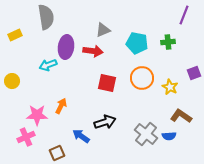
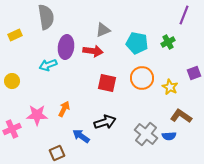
green cross: rotated 24 degrees counterclockwise
orange arrow: moved 3 px right, 3 px down
pink cross: moved 14 px left, 8 px up
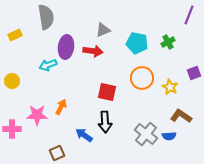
purple line: moved 5 px right
red square: moved 9 px down
orange arrow: moved 3 px left, 2 px up
black arrow: rotated 105 degrees clockwise
pink cross: rotated 24 degrees clockwise
blue arrow: moved 3 px right, 1 px up
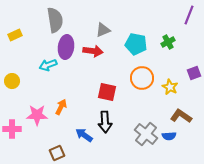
gray semicircle: moved 9 px right, 3 px down
cyan pentagon: moved 1 px left, 1 px down
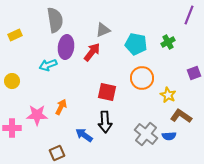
red arrow: moved 1 px left, 1 px down; rotated 60 degrees counterclockwise
yellow star: moved 2 px left, 8 px down
pink cross: moved 1 px up
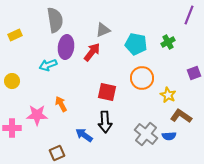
orange arrow: moved 3 px up; rotated 56 degrees counterclockwise
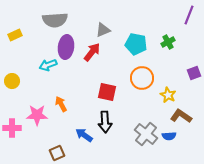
gray semicircle: rotated 95 degrees clockwise
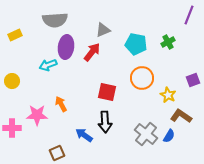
purple square: moved 1 px left, 7 px down
blue semicircle: rotated 56 degrees counterclockwise
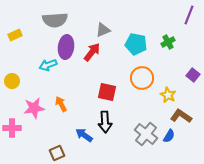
purple square: moved 5 px up; rotated 32 degrees counterclockwise
pink star: moved 3 px left, 7 px up; rotated 10 degrees counterclockwise
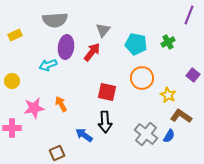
gray triangle: rotated 28 degrees counterclockwise
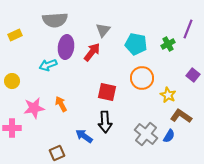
purple line: moved 1 px left, 14 px down
green cross: moved 2 px down
blue arrow: moved 1 px down
